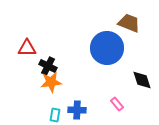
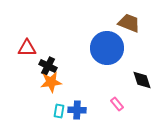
cyan rectangle: moved 4 px right, 4 px up
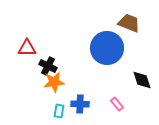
orange star: moved 3 px right
blue cross: moved 3 px right, 6 px up
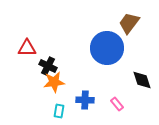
brown trapezoid: rotated 75 degrees counterclockwise
blue cross: moved 5 px right, 4 px up
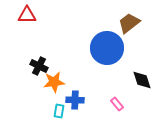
brown trapezoid: rotated 15 degrees clockwise
red triangle: moved 33 px up
black cross: moved 9 px left
blue cross: moved 10 px left
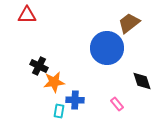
black diamond: moved 1 px down
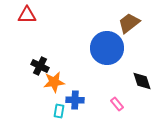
black cross: moved 1 px right
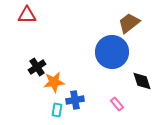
blue circle: moved 5 px right, 4 px down
black cross: moved 3 px left, 1 px down; rotated 30 degrees clockwise
blue cross: rotated 12 degrees counterclockwise
cyan rectangle: moved 2 px left, 1 px up
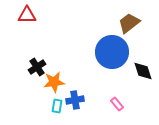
black diamond: moved 1 px right, 10 px up
cyan rectangle: moved 4 px up
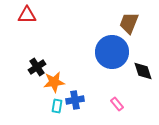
brown trapezoid: rotated 30 degrees counterclockwise
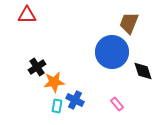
blue cross: rotated 36 degrees clockwise
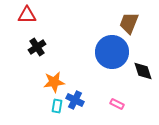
black cross: moved 20 px up
pink rectangle: rotated 24 degrees counterclockwise
